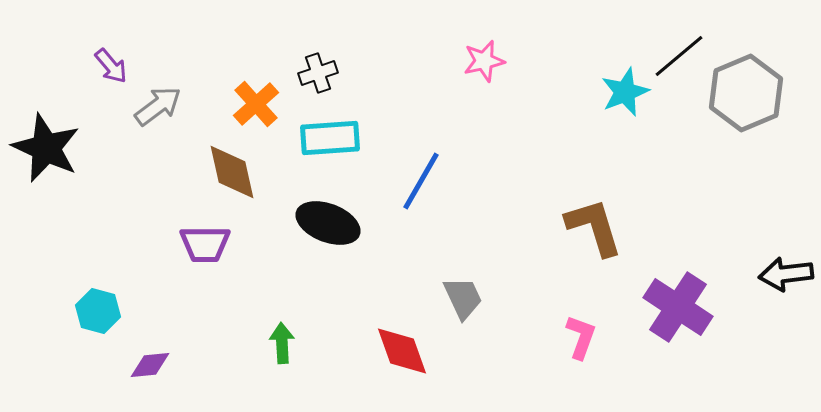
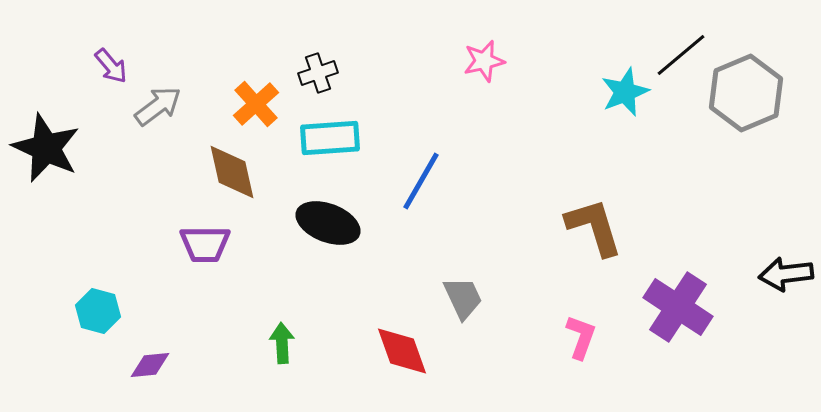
black line: moved 2 px right, 1 px up
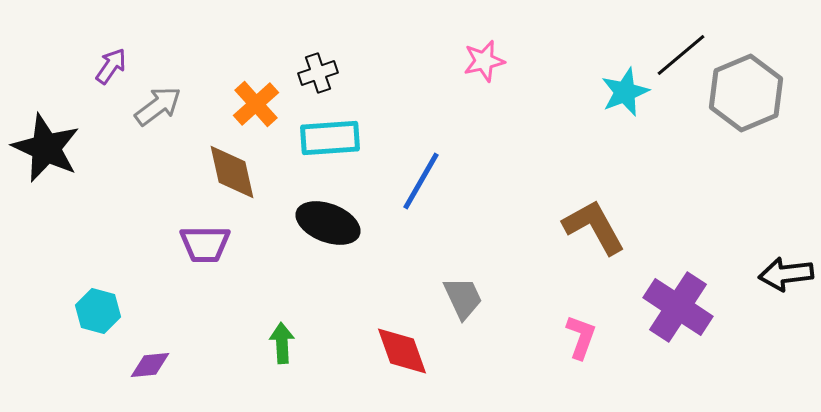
purple arrow: rotated 105 degrees counterclockwise
brown L-shape: rotated 12 degrees counterclockwise
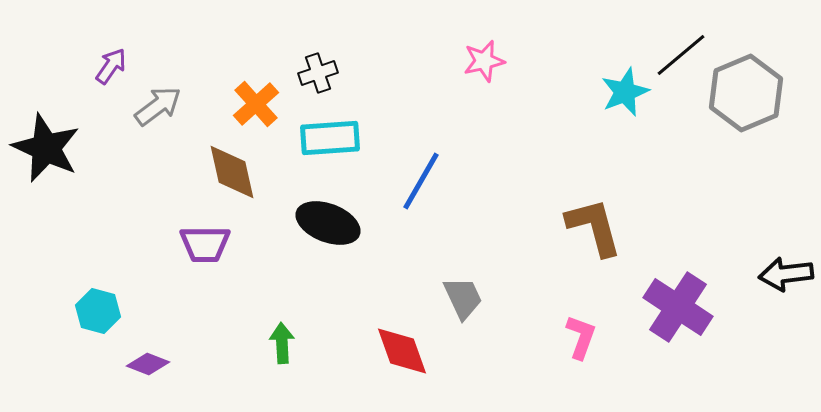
brown L-shape: rotated 14 degrees clockwise
purple diamond: moved 2 px left, 1 px up; rotated 27 degrees clockwise
